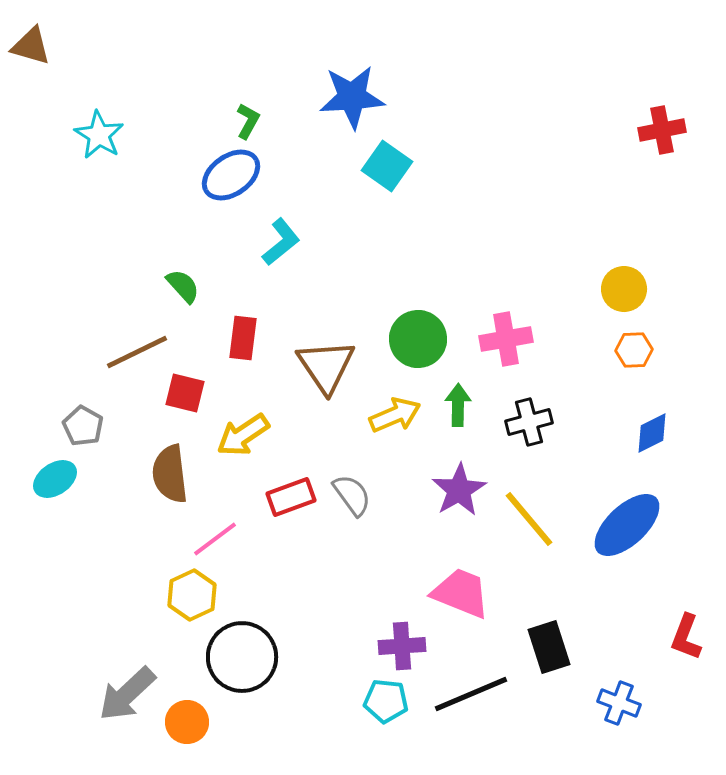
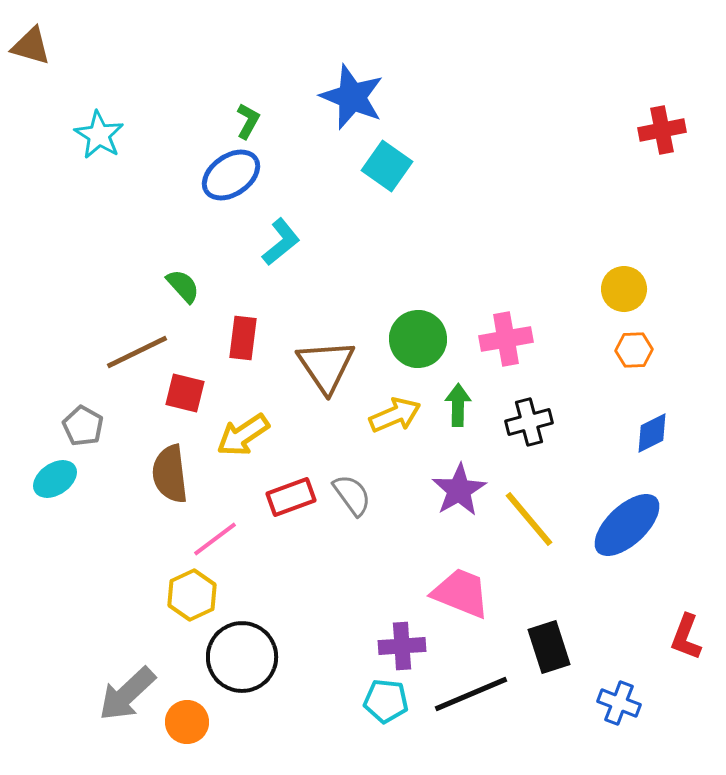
blue star at (352, 97): rotated 26 degrees clockwise
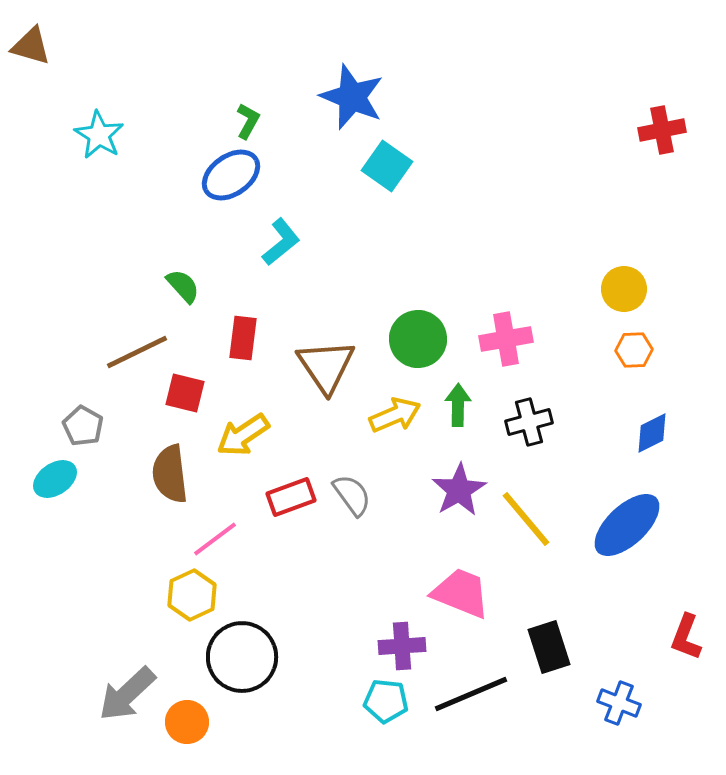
yellow line at (529, 519): moved 3 px left
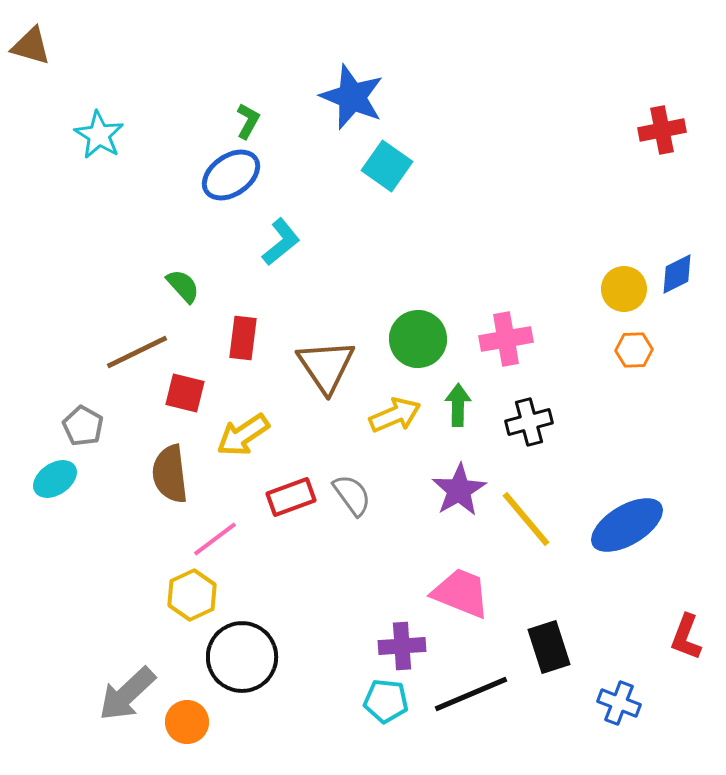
blue diamond at (652, 433): moved 25 px right, 159 px up
blue ellipse at (627, 525): rotated 12 degrees clockwise
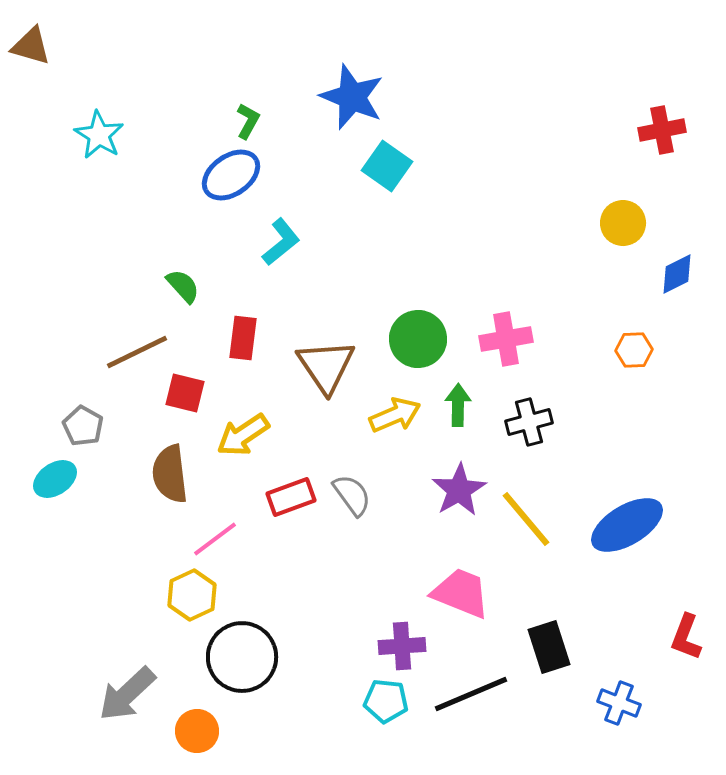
yellow circle at (624, 289): moved 1 px left, 66 px up
orange circle at (187, 722): moved 10 px right, 9 px down
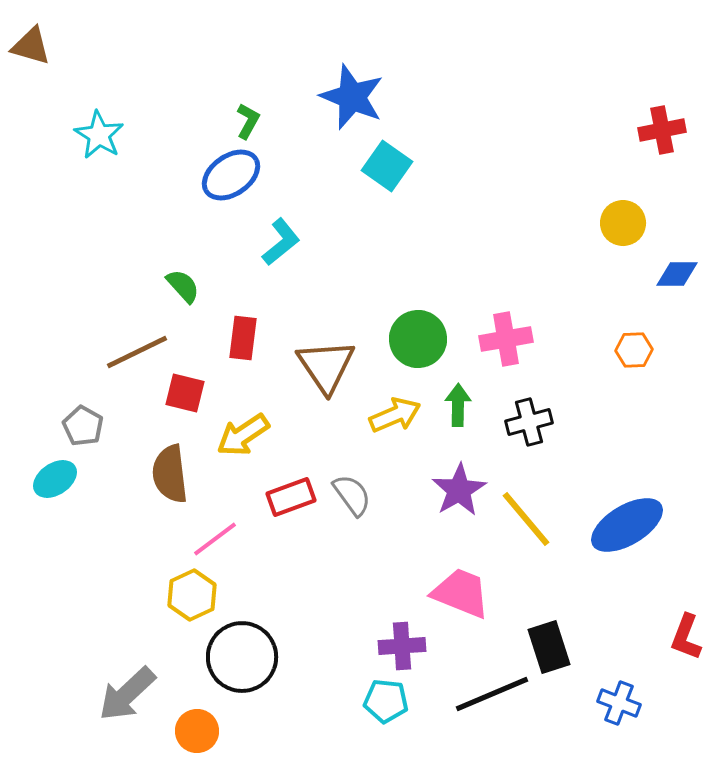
blue diamond at (677, 274): rotated 27 degrees clockwise
black line at (471, 694): moved 21 px right
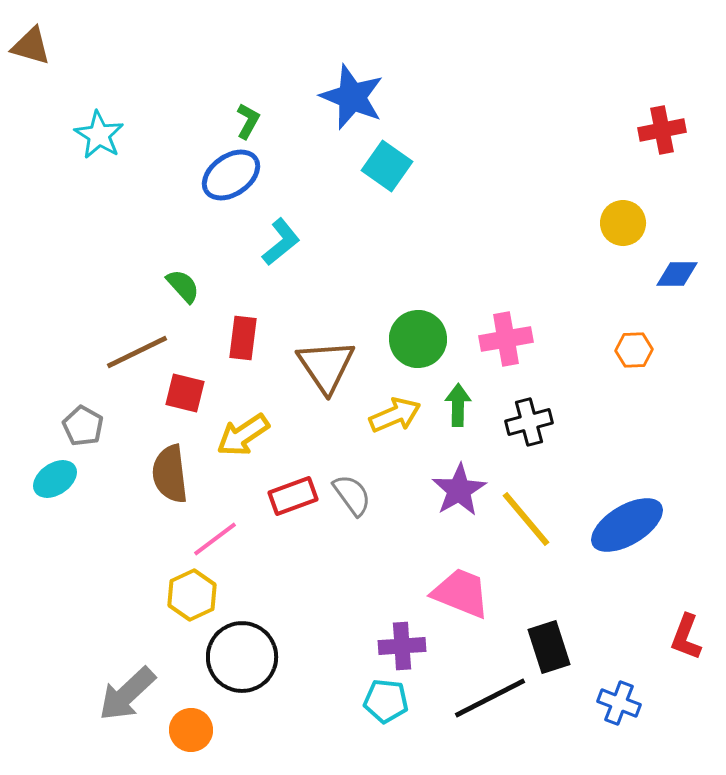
red rectangle at (291, 497): moved 2 px right, 1 px up
black line at (492, 694): moved 2 px left, 4 px down; rotated 4 degrees counterclockwise
orange circle at (197, 731): moved 6 px left, 1 px up
